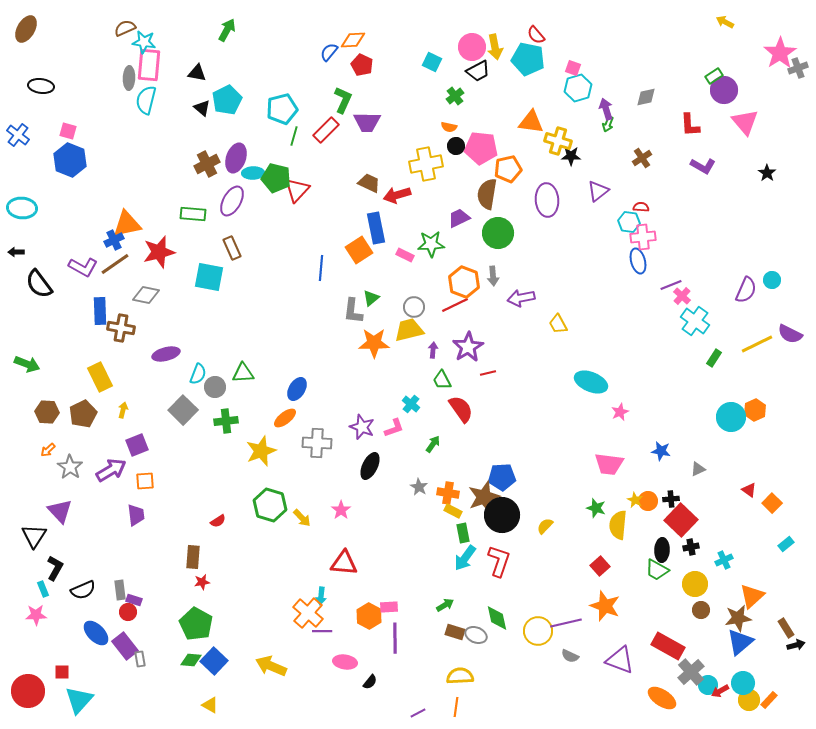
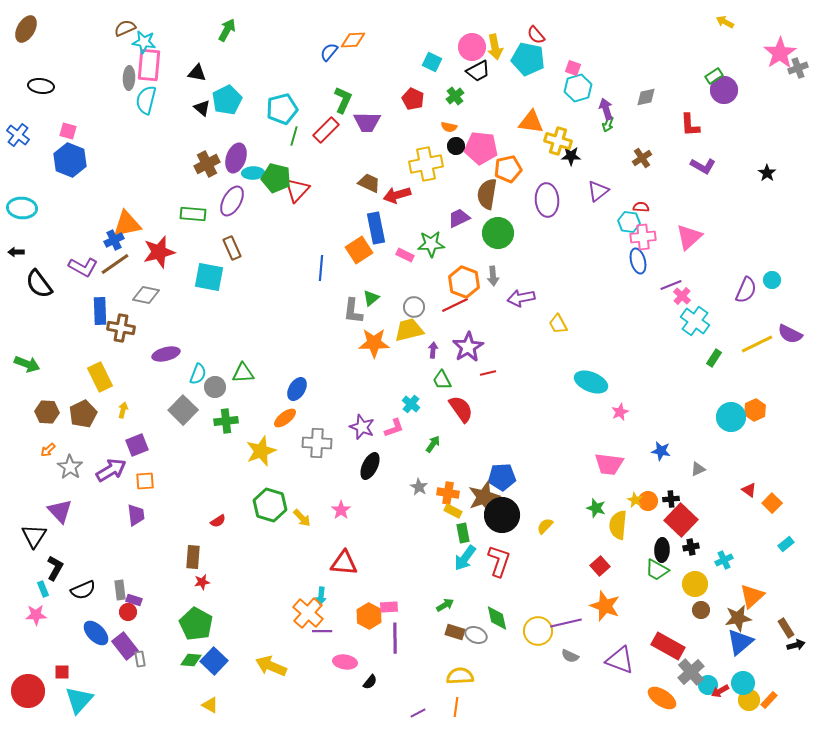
red pentagon at (362, 65): moved 51 px right, 34 px down
pink triangle at (745, 122): moved 56 px left, 115 px down; rotated 28 degrees clockwise
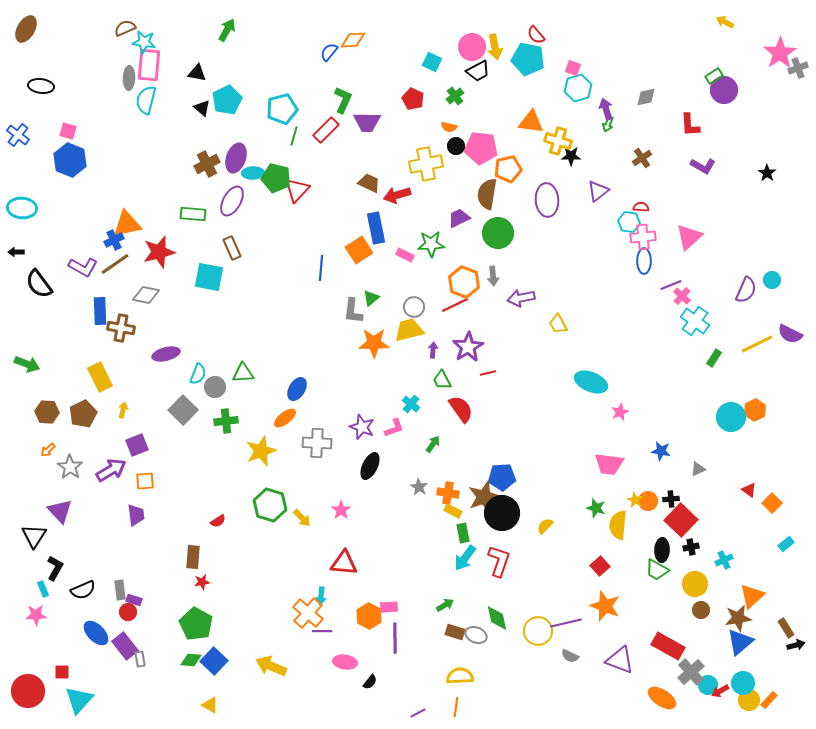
blue ellipse at (638, 261): moved 6 px right; rotated 15 degrees clockwise
black circle at (502, 515): moved 2 px up
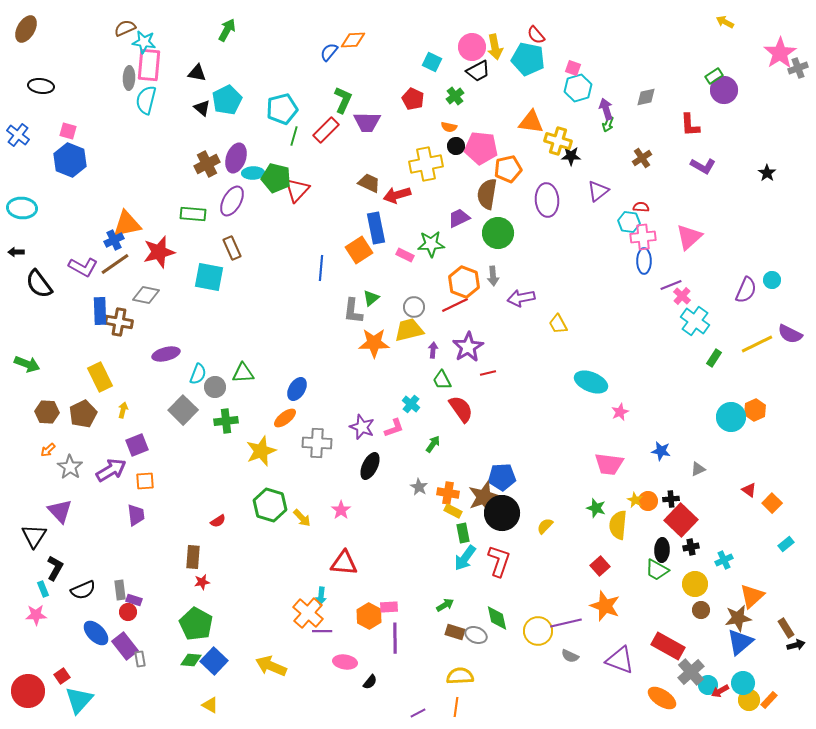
brown cross at (121, 328): moved 2 px left, 6 px up
red square at (62, 672): moved 4 px down; rotated 35 degrees counterclockwise
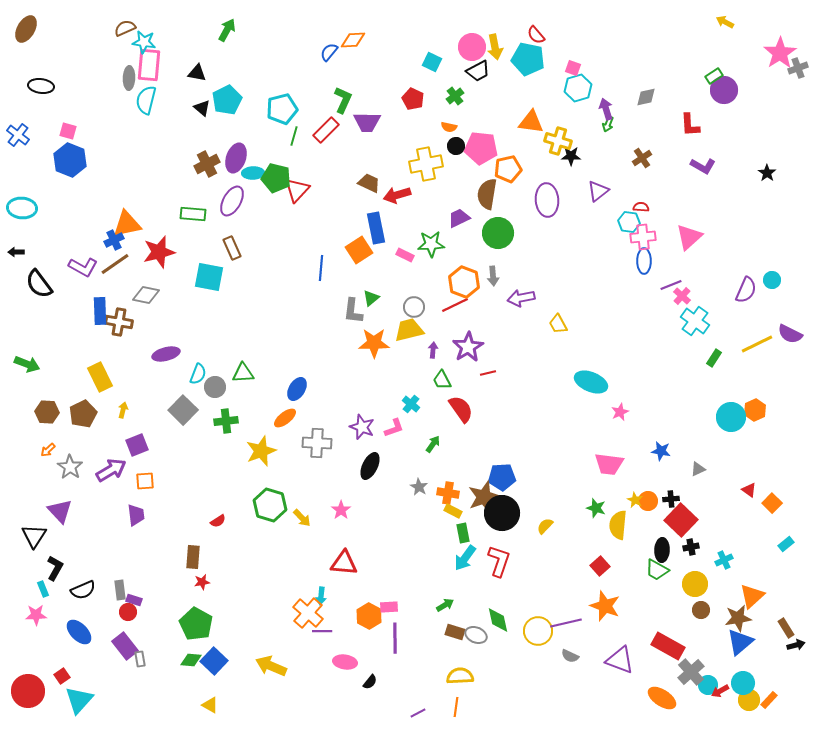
green diamond at (497, 618): moved 1 px right, 2 px down
blue ellipse at (96, 633): moved 17 px left, 1 px up
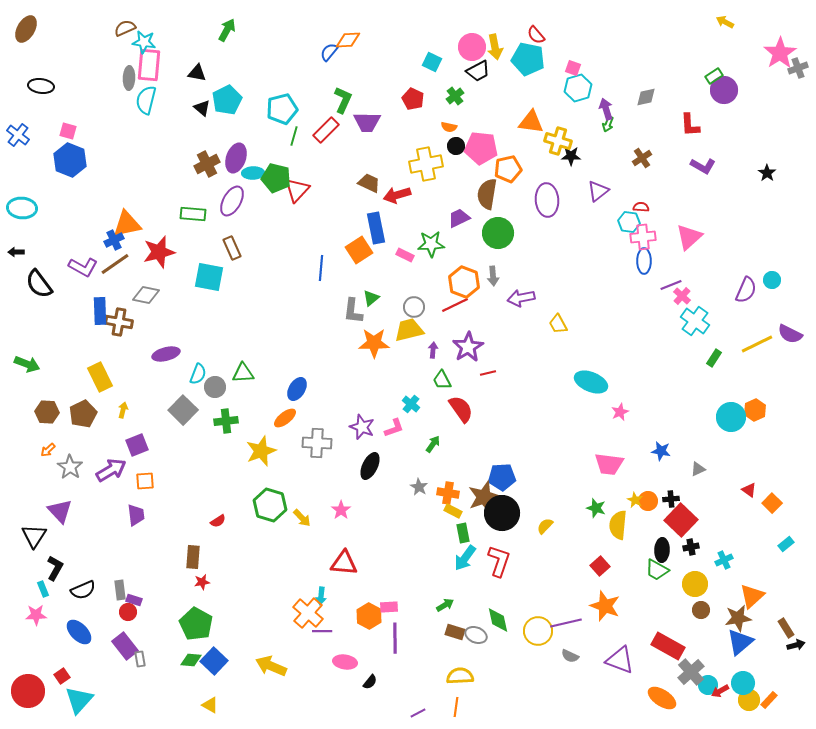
orange diamond at (353, 40): moved 5 px left
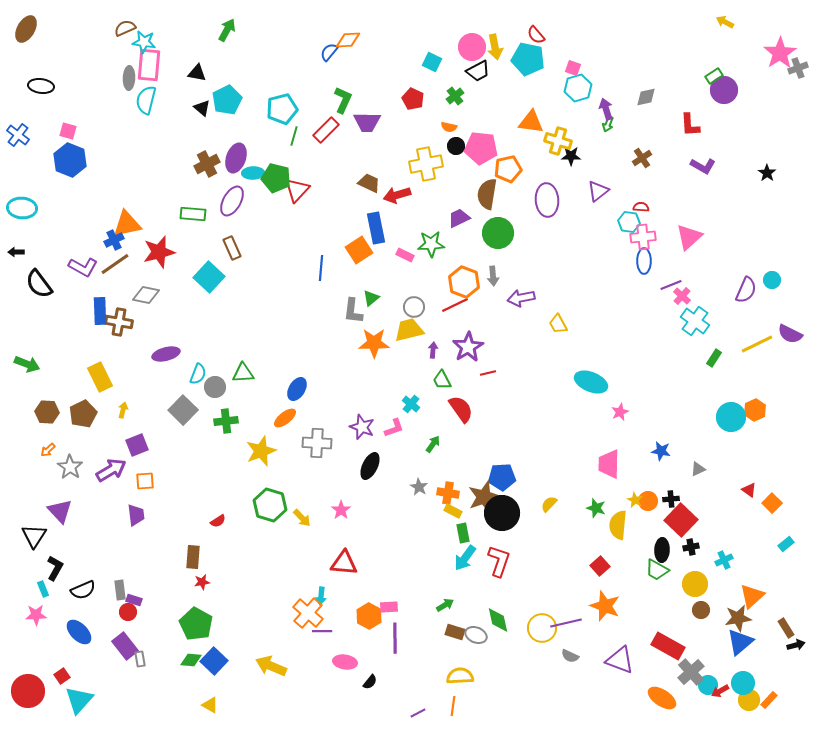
cyan square at (209, 277): rotated 32 degrees clockwise
pink trapezoid at (609, 464): rotated 84 degrees clockwise
yellow semicircle at (545, 526): moved 4 px right, 22 px up
yellow circle at (538, 631): moved 4 px right, 3 px up
orange line at (456, 707): moved 3 px left, 1 px up
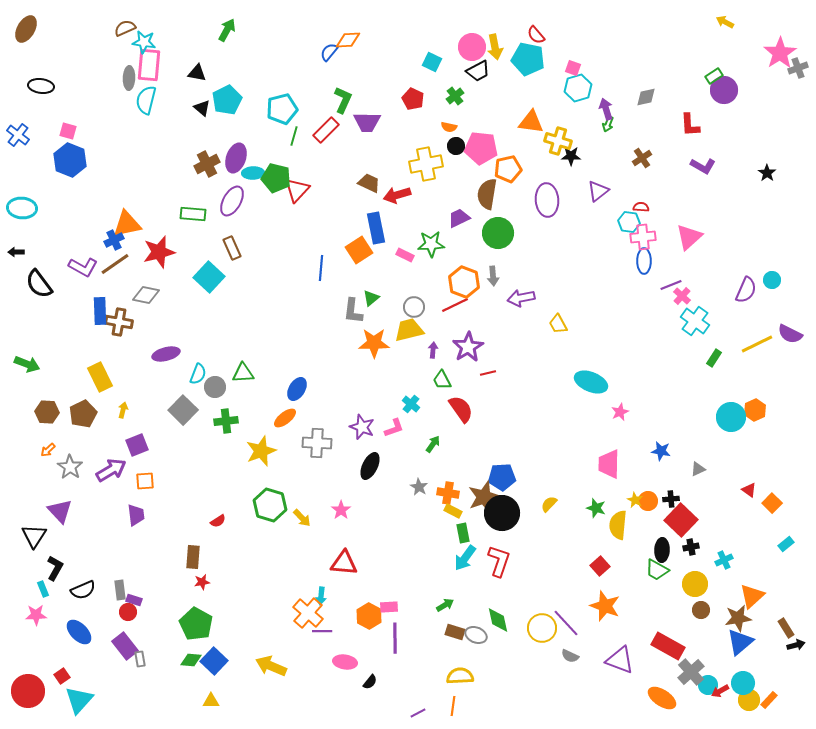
purple line at (566, 623): rotated 60 degrees clockwise
yellow triangle at (210, 705): moved 1 px right, 4 px up; rotated 30 degrees counterclockwise
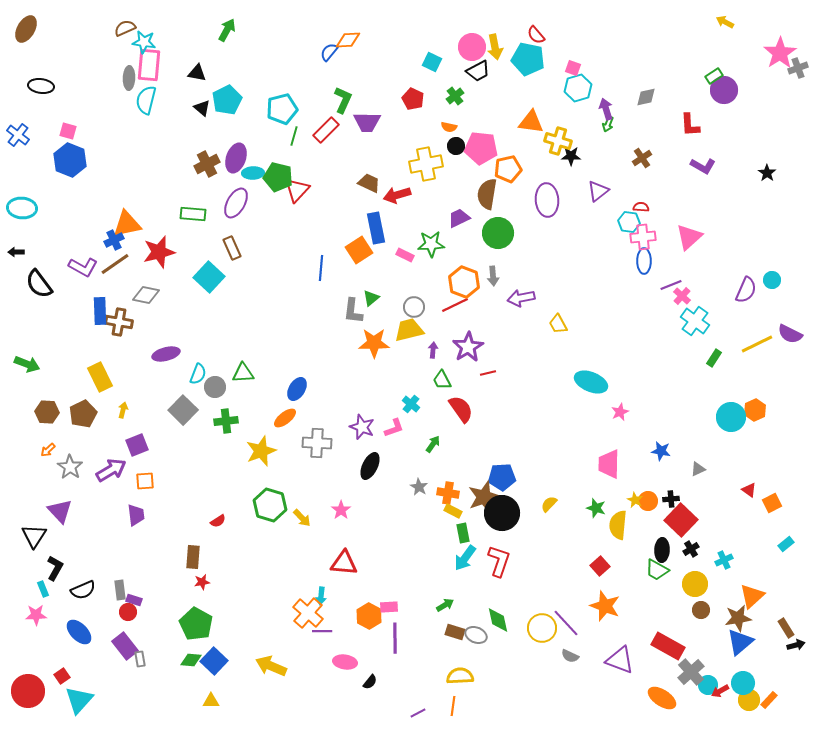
green pentagon at (276, 178): moved 2 px right, 1 px up
purple ellipse at (232, 201): moved 4 px right, 2 px down
orange square at (772, 503): rotated 18 degrees clockwise
black cross at (691, 547): moved 2 px down; rotated 21 degrees counterclockwise
